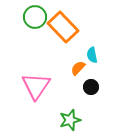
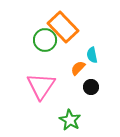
green circle: moved 10 px right, 23 px down
pink triangle: moved 5 px right
green star: rotated 25 degrees counterclockwise
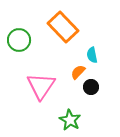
green circle: moved 26 px left
orange semicircle: moved 4 px down
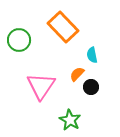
orange semicircle: moved 1 px left, 2 px down
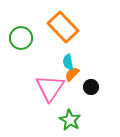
green circle: moved 2 px right, 2 px up
cyan semicircle: moved 24 px left, 7 px down
orange semicircle: moved 5 px left
pink triangle: moved 9 px right, 2 px down
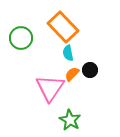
cyan semicircle: moved 9 px up
black circle: moved 1 px left, 17 px up
